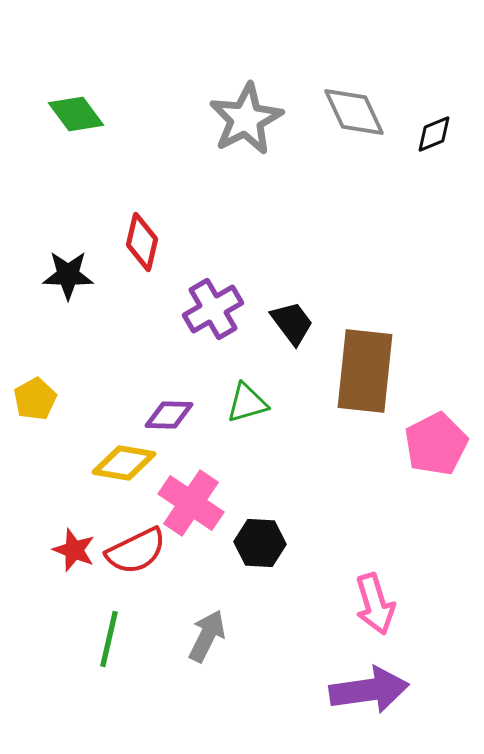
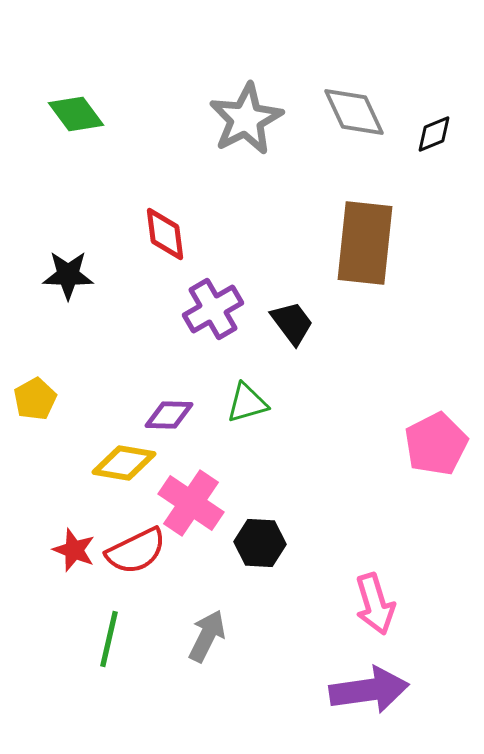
red diamond: moved 23 px right, 8 px up; rotated 20 degrees counterclockwise
brown rectangle: moved 128 px up
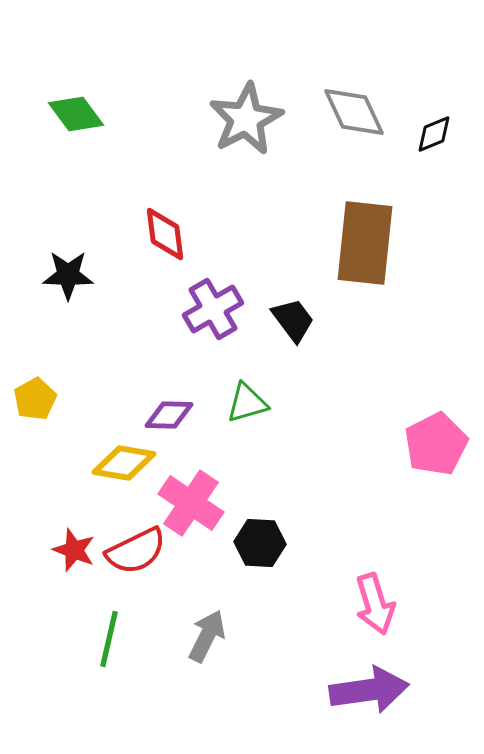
black trapezoid: moved 1 px right, 3 px up
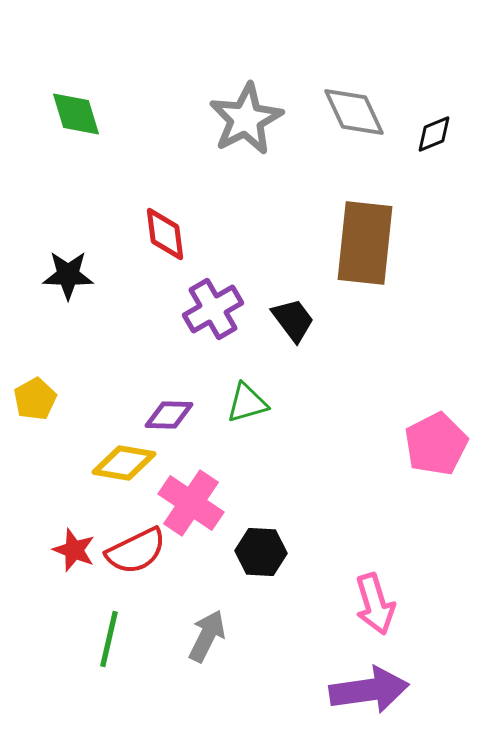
green diamond: rotated 20 degrees clockwise
black hexagon: moved 1 px right, 9 px down
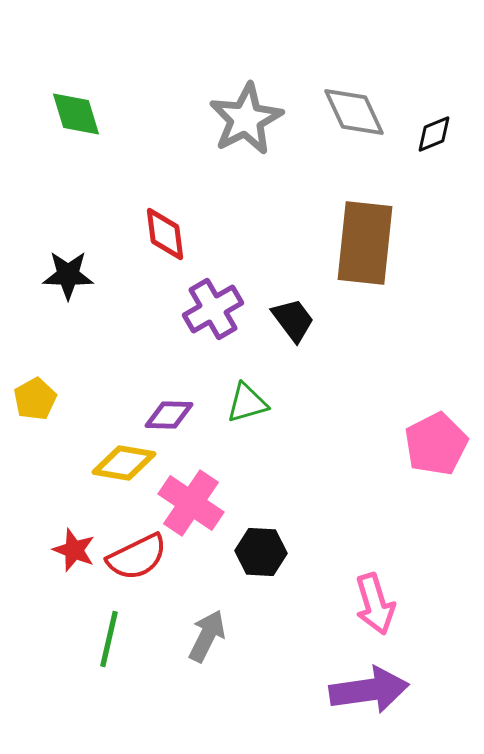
red semicircle: moved 1 px right, 6 px down
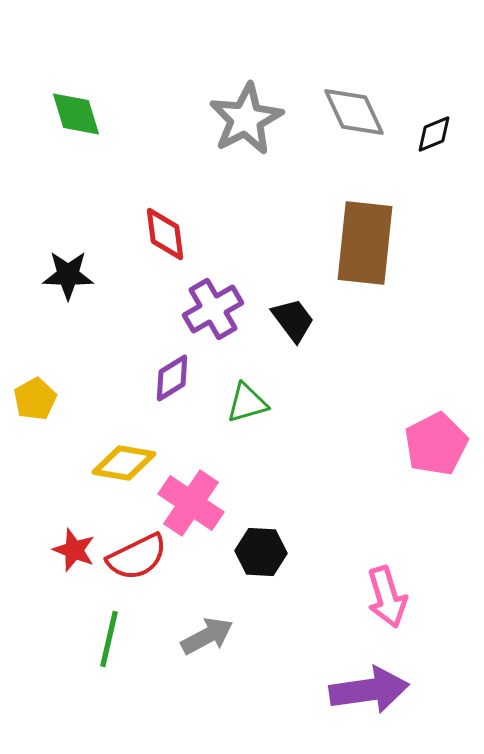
purple diamond: moved 3 px right, 37 px up; rotated 33 degrees counterclockwise
pink arrow: moved 12 px right, 7 px up
gray arrow: rotated 36 degrees clockwise
